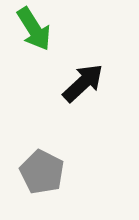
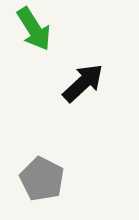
gray pentagon: moved 7 px down
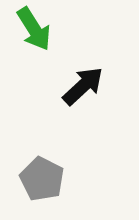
black arrow: moved 3 px down
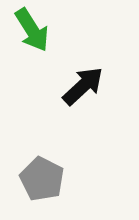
green arrow: moved 2 px left, 1 px down
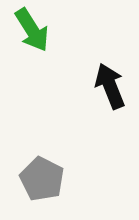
black arrow: moved 27 px right; rotated 69 degrees counterclockwise
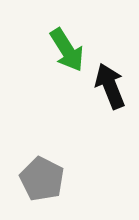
green arrow: moved 35 px right, 20 px down
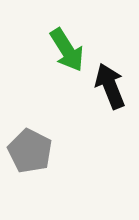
gray pentagon: moved 12 px left, 28 px up
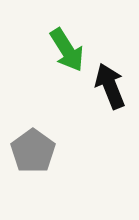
gray pentagon: moved 3 px right; rotated 9 degrees clockwise
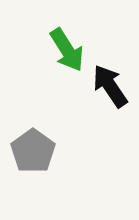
black arrow: rotated 12 degrees counterclockwise
